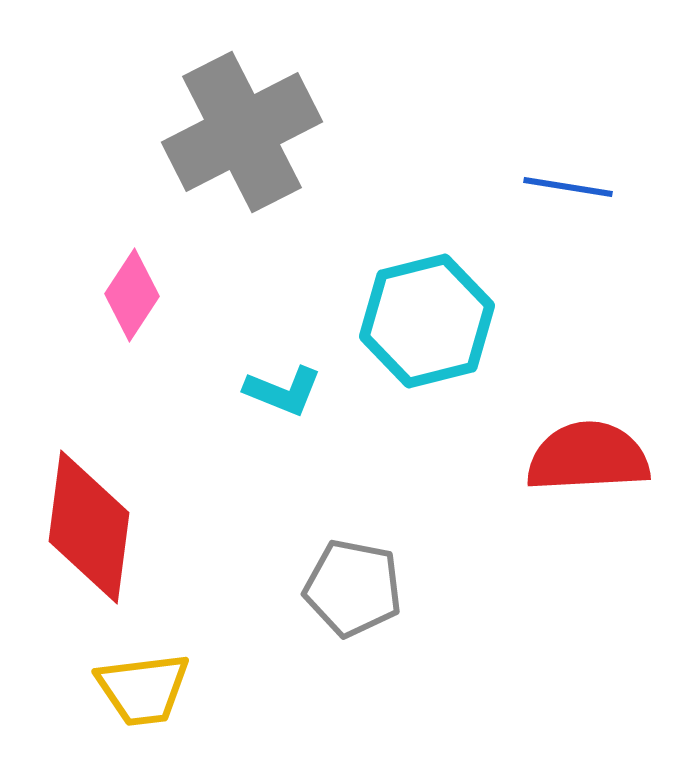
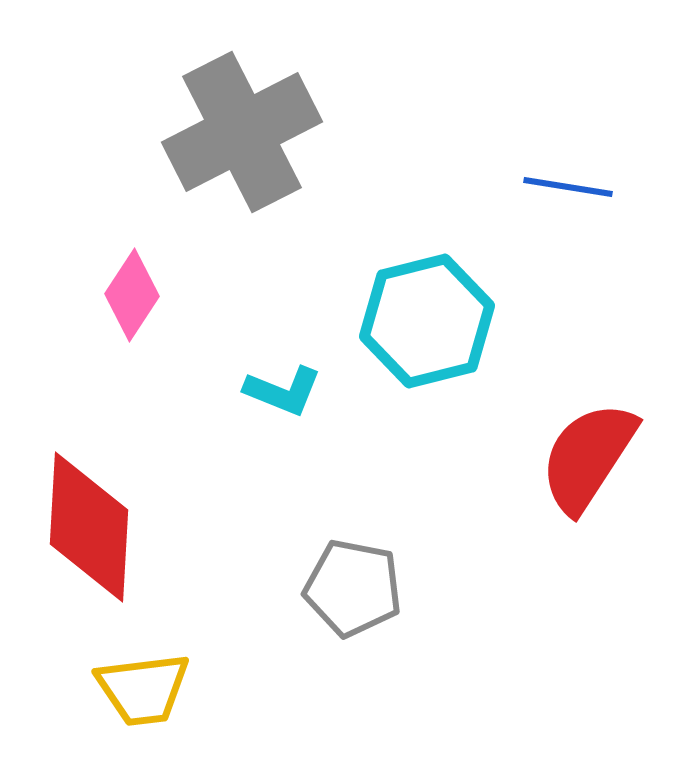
red semicircle: rotated 54 degrees counterclockwise
red diamond: rotated 4 degrees counterclockwise
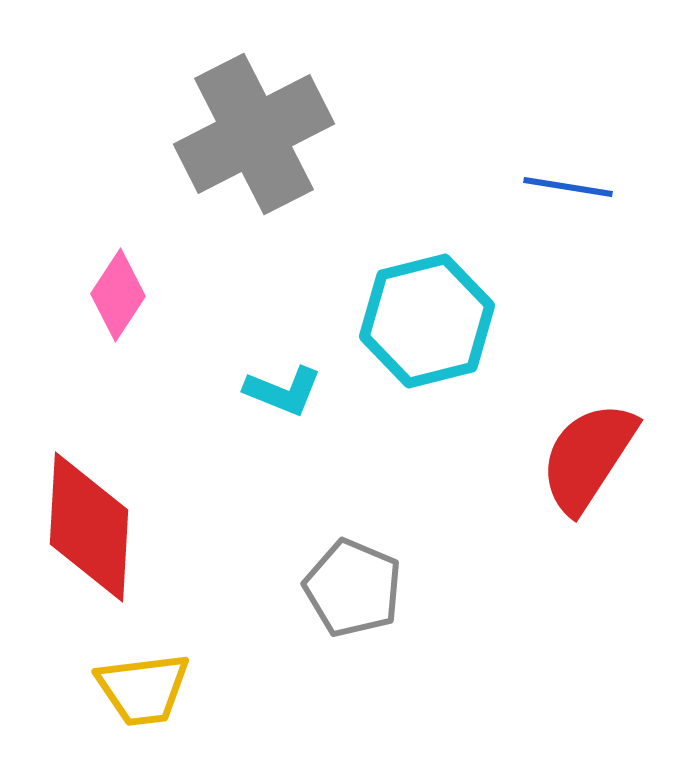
gray cross: moved 12 px right, 2 px down
pink diamond: moved 14 px left
gray pentagon: rotated 12 degrees clockwise
